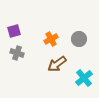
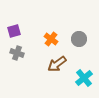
orange cross: rotated 24 degrees counterclockwise
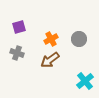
purple square: moved 5 px right, 4 px up
orange cross: rotated 24 degrees clockwise
brown arrow: moved 7 px left, 4 px up
cyan cross: moved 1 px right, 3 px down
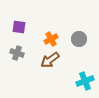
purple square: rotated 24 degrees clockwise
cyan cross: rotated 18 degrees clockwise
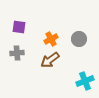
gray cross: rotated 24 degrees counterclockwise
